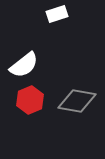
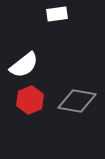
white rectangle: rotated 10 degrees clockwise
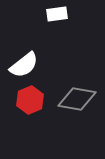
gray diamond: moved 2 px up
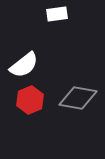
gray diamond: moved 1 px right, 1 px up
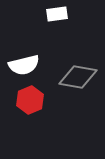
white semicircle: rotated 24 degrees clockwise
gray diamond: moved 21 px up
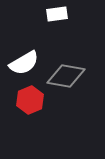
white semicircle: moved 2 px up; rotated 16 degrees counterclockwise
gray diamond: moved 12 px left, 1 px up
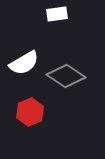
gray diamond: rotated 24 degrees clockwise
red hexagon: moved 12 px down
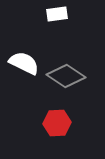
white semicircle: rotated 124 degrees counterclockwise
red hexagon: moved 27 px right, 11 px down; rotated 20 degrees clockwise
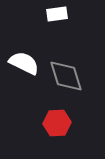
gray diamond: rotated 39 degrees clockwise
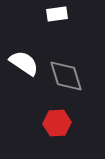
white semicircle: rotated 8 degrees clockwise
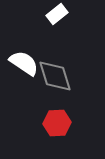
white rectangle: rotated 30 degrees counterclockwise
gray diamond: moved 11 px left
